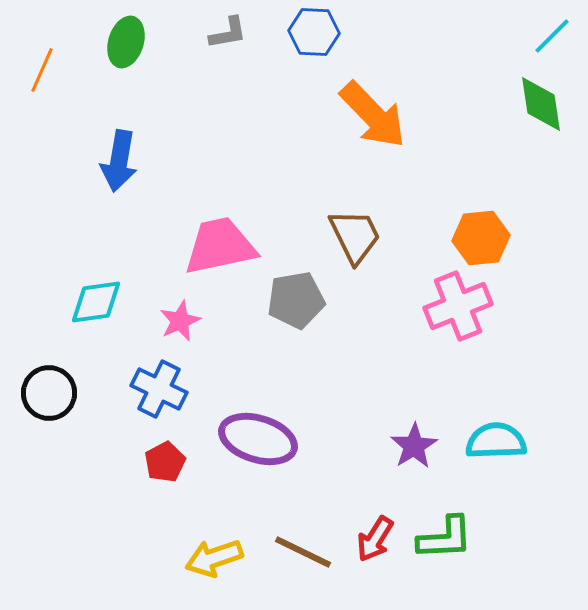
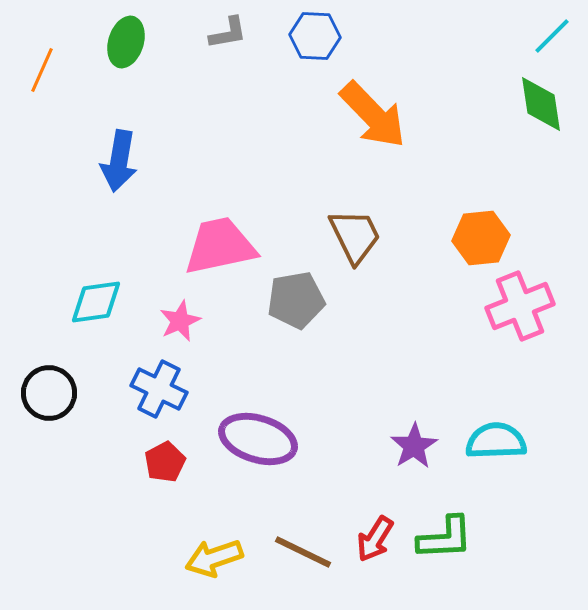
blue hexagon: moved 1 px right, 4 px down
pink cross: moved 62 px right
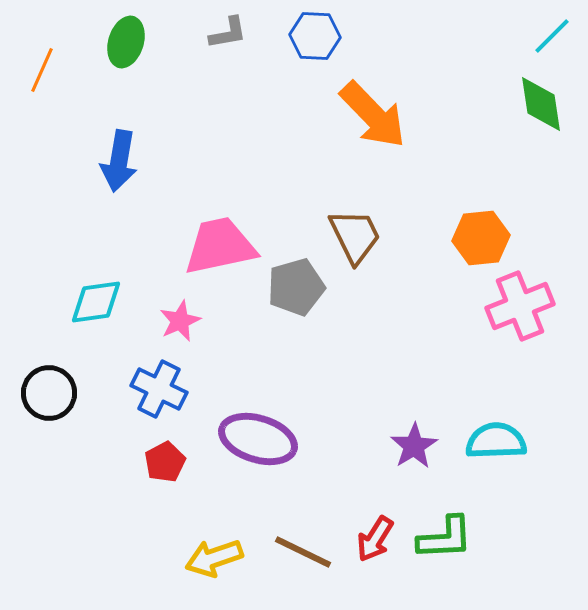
gray pentagon: moved 13 px up; rotated 6 degrees counterclockwise
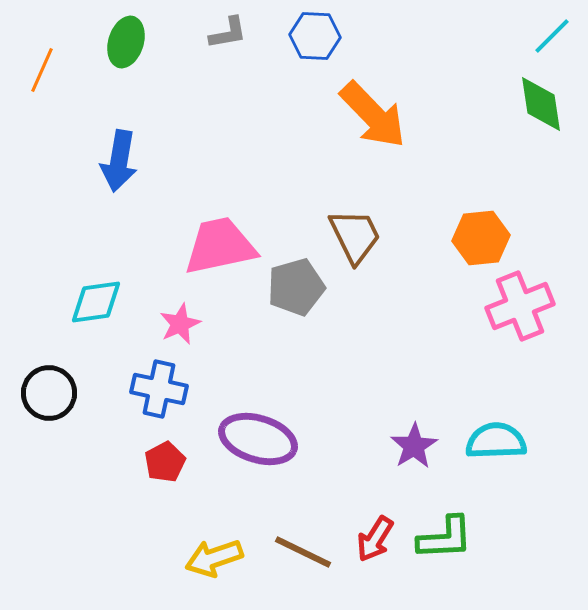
pink star: moved 3 px down
blue cross: rotated 14 degrees counterclockwise
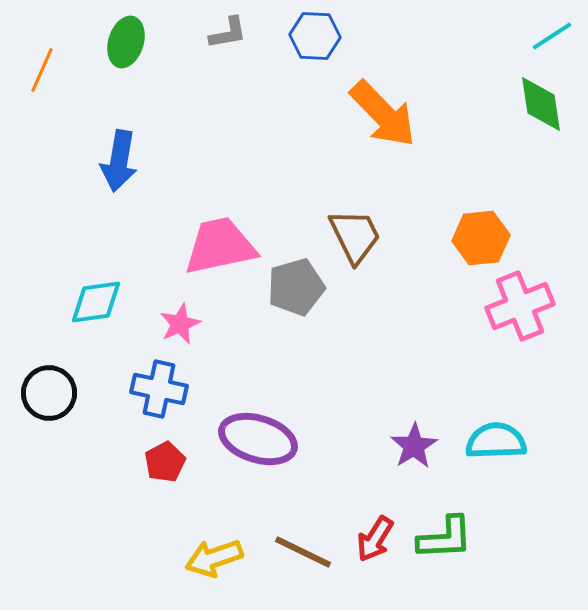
cyan line: rotated 12 degrees clockwise
orange arrow: moved 10 px right, 1 px up
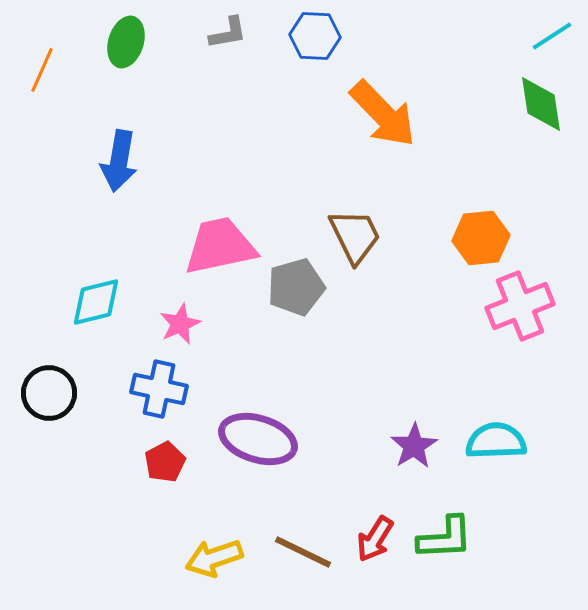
cyan diamond: rotated 6 degrees counterclockwise
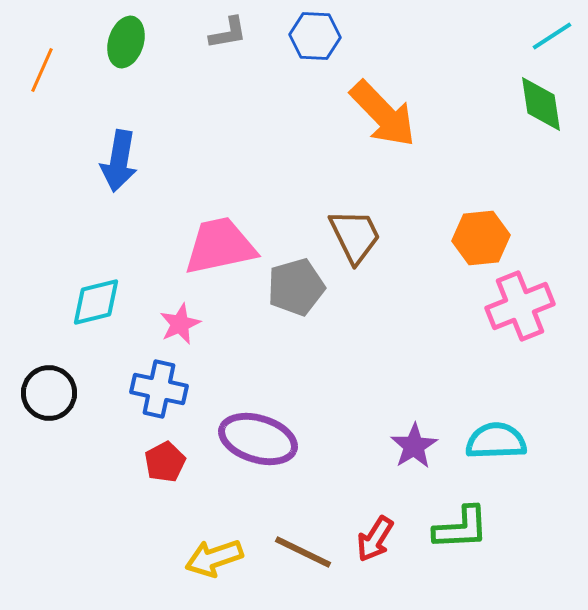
green L-shape: moved 16 px right, 10 px up
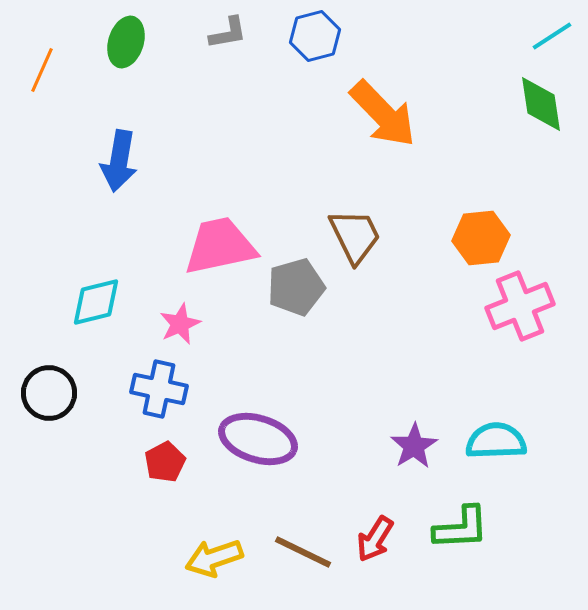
blue hexagon: rotated 18 degrees counterclockwise
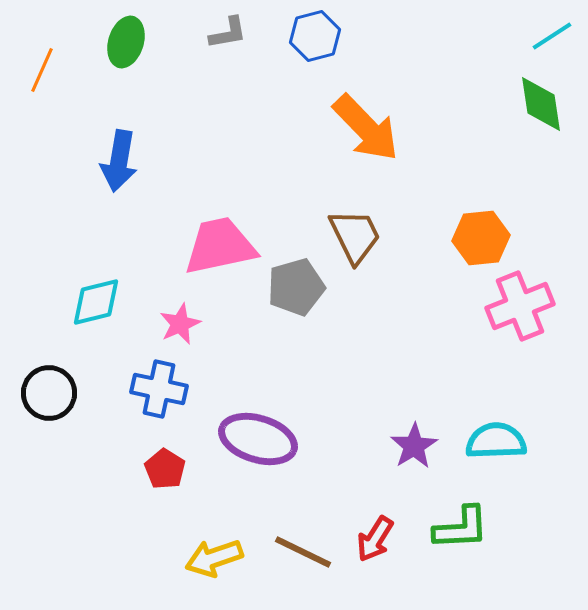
orange arrow: moved 17 px left, 14 px down
red pentagon: moved 7 px down; rotated 12 degrees counterclockwise
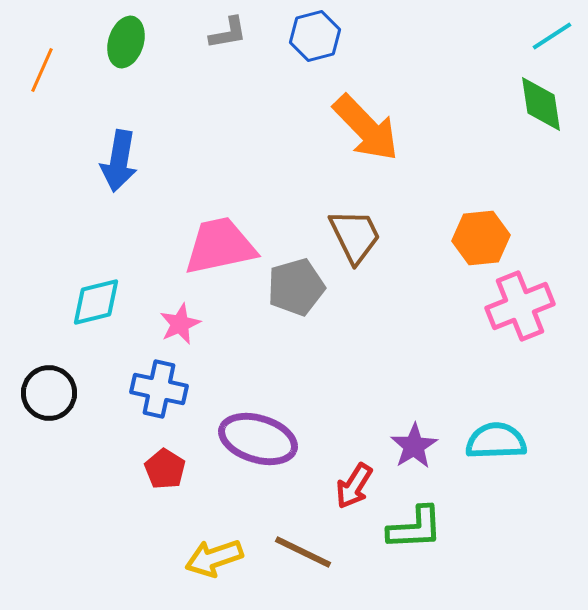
green L-shape: moved 46 px left
red arrow: moved 21 px left, 53 px up
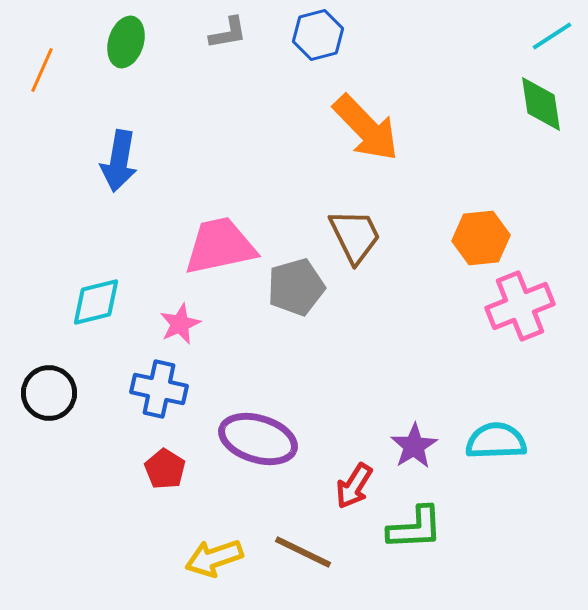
blue hexagon: moved 3 px right, 1 px up
